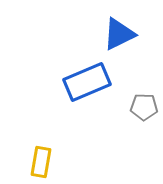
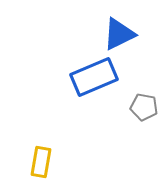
blue rectangle: moved 7 px right, 5 px up
gray pentagon: rotated 8 degrees clockwise
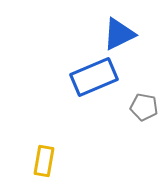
yellow rectangle: moved 3 px right, 1 px up
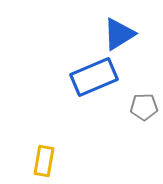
blue triangle: rotated 6 degrees counterclockwise
gray pentagon: rotated 12 degrees counterclockwise
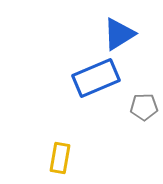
blue rectangle: moved 2 px right, 1 px down
yellow rectangle: moved 16 px right, 3 px up
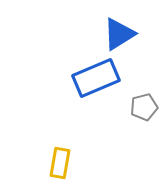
gray pentagon: rotated 12 degrees counterclockwise
yellow rectangle: moved 5 px down
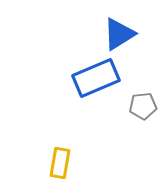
gray pentagon: moved 1 px left, 1 px up; rotated 8 degrees clockwise
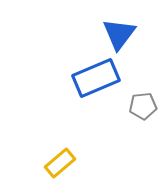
blue triangle: rotated 21 degrees counterclockwise
yellow rectangle: rotated 40 degrees clockwise
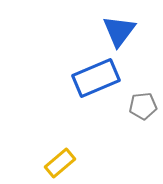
blue triangle: moved 3 px up
